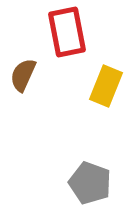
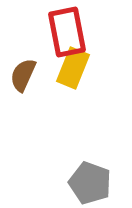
yellow rectangle: moved 33 px left, 18 px up
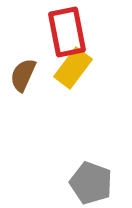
yellow rectangle: rotated 15 degrees clockwise
gray pentagon: moved 1 px right
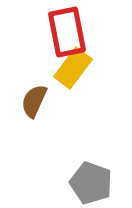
brown semicircle: moved 11 px right, 26 px down
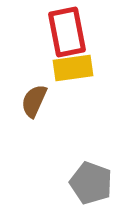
yellow rectangle: rotated 45 degrees clockwise
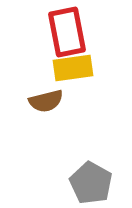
brown semicircle: moved 12 px right; rotated 128 degrees counterclockwise
gray pentagon: rotated 9 degrees clockwise
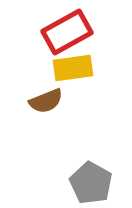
red rectangle: rotated 72 degrees clockwise
brown semicircle: rotated 8 degrees counterclockwise
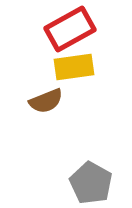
red rectangle: moved 3 px right, 3 px up
yellow rectangle: moved 1 px right, 1 px up
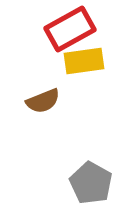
yellow rectangle: moved 10 px right, 6 px up
brown semicircle: moved 3 px left
